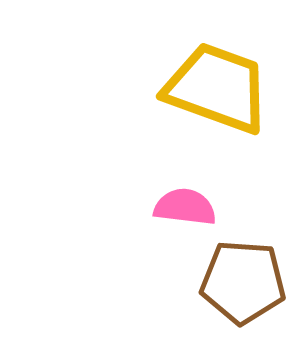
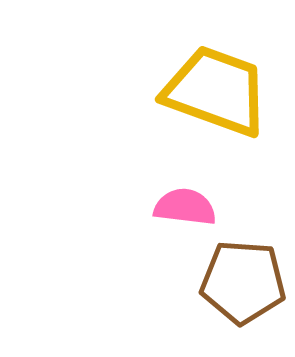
yellow trapezoid: moved 1 px left, 3 px down
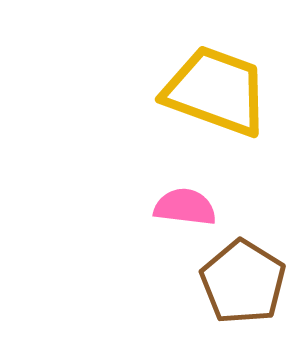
brown pentagon: rotated 28 degrees clockwise
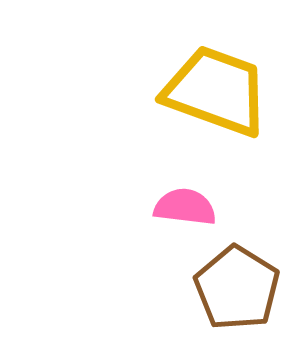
brown pentagon: moved 6 px left, 6 px down
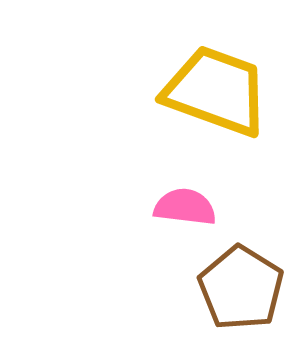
brown pentagon: moved 4 px right
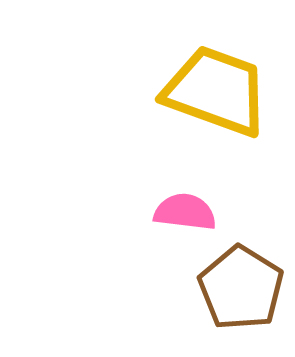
pink semicircle: moved 5 px down
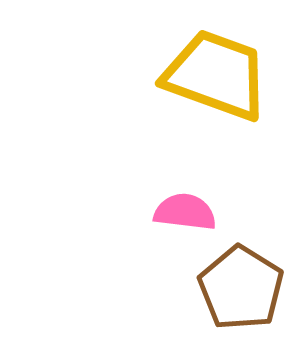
yellow trapezoid: moved 16 px up
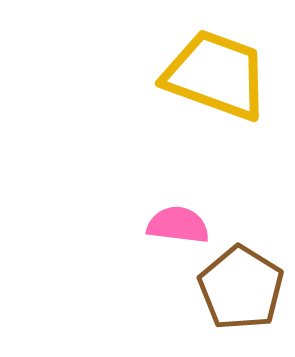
pink semicircle: moved 7 px left, 13 px down
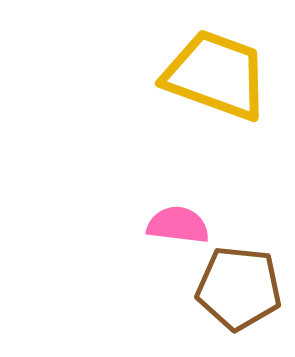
brown pentagon: moved 2 px left; rotated 26 degrees counterclockwise
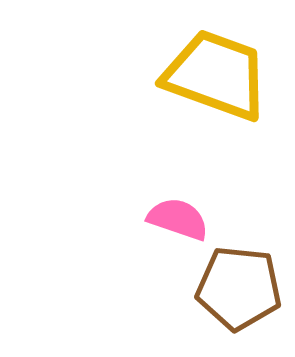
pink semicircle: moved 6 px up; rotated 12 degrees clockwise
